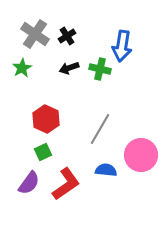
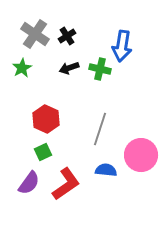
gray line: rotated 12 degrees counterclockwise
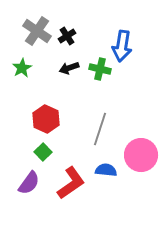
gray cross: moved 2 px right, 3 px up
green square: rotated 18 degrees counterclockwise
red L-shape: moved 5 px right, 1 px up
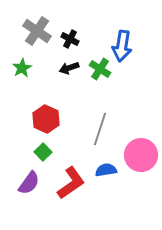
black cross: moved 3 px right, 3 px down; rotated 30 degrees counterclockwise
green cross: rotated 20 degrees clockwise
blue semicircle: rotated 15 degrees counterclockwise
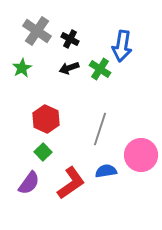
blue semicircle: moved 1 px down
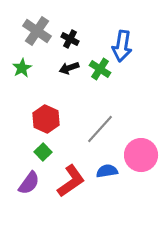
gray line: rotated 24 degrees clockwise
blue semicircle: moved 1 px right
red L-shape: moved 2 px up
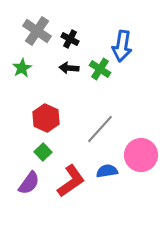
black arrow: rotated 24 degrees clockwise
red hexagon: moved 1 px up
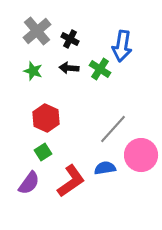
gray cross: rotated 16 degrees clockwise
green star: moved 11 px right, 3 px down; rotated 24 degrees counterclockwise
gray line: moved 13 px right
green square: rotated 12 degrees clockwise
blue semicircle: moved 2 px left, 3 px up
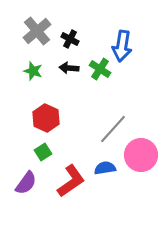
purple semicircle: moved 3 px left
